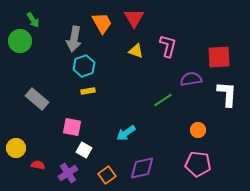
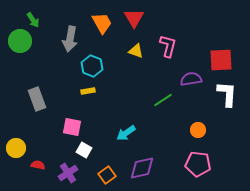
gray arrow: moved 4 px left
red square: moved 2 px right, 3 px down
cyan hexagon: moved 8 px right; rotated 20 degrees counterclockwise
gray rectangle: rotated 30 degrees clockwise
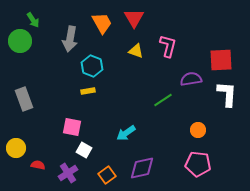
gray rectangle: moved 13 px left
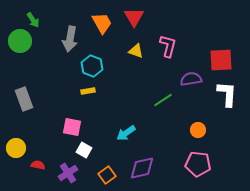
red triangle: moved 1 px up
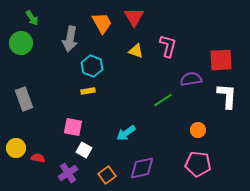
green arrow: moved 1 px left, 2 px up
green circle: moved 1 px right, 2 px down
white L-shape: moved 2 px down
pink square: moved 1 px right
red semicircle: moved 7 px up
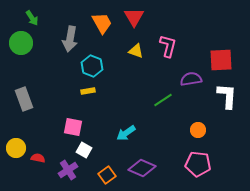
purple diamond: rotated 36 degrees clockwise
purple cross: moved 3 px up
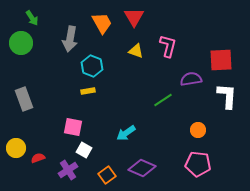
red semicircle: rotated 32 degrees counterclockwise
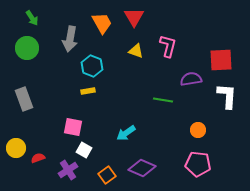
green circle: moved 6 px right, 5 px down
green line: rotated 42 degrees clockwise
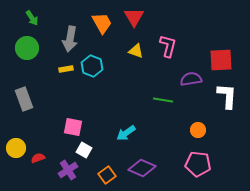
yellow rectangle: moved 22 px left, 22 px up
